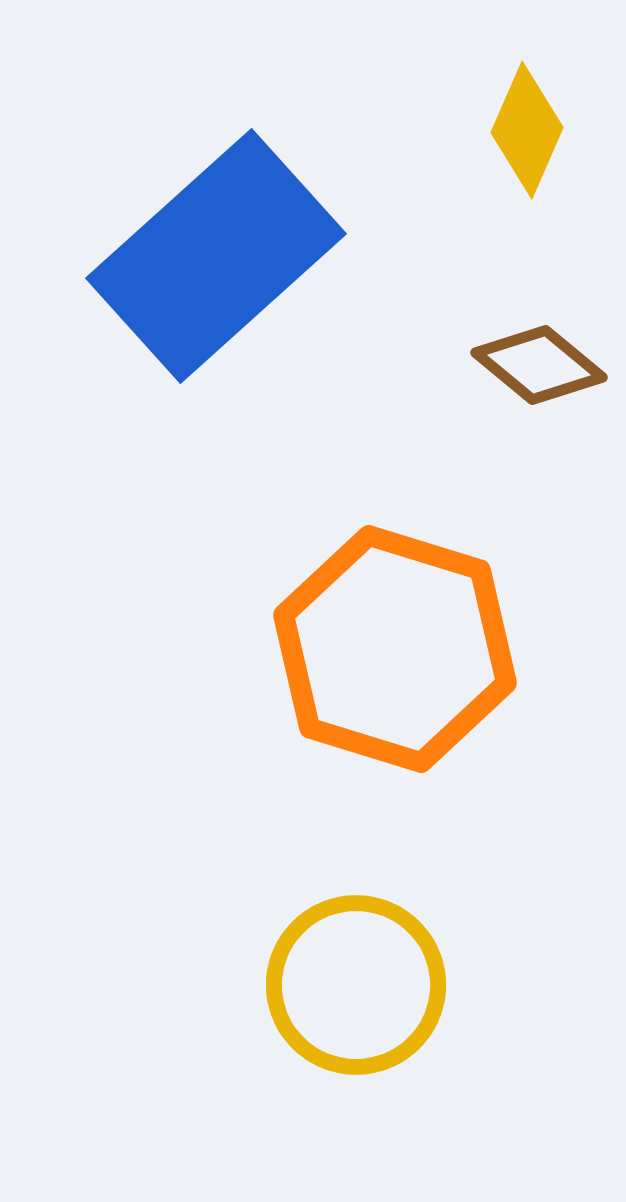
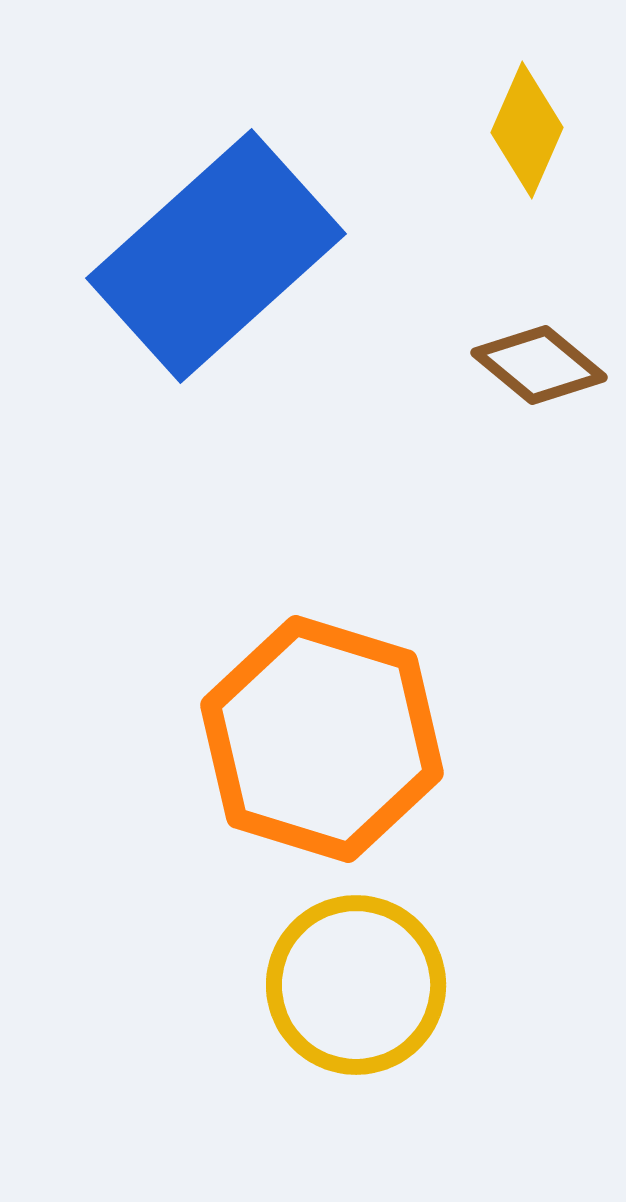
orange hexagon: moved 73 px left, 90 px down
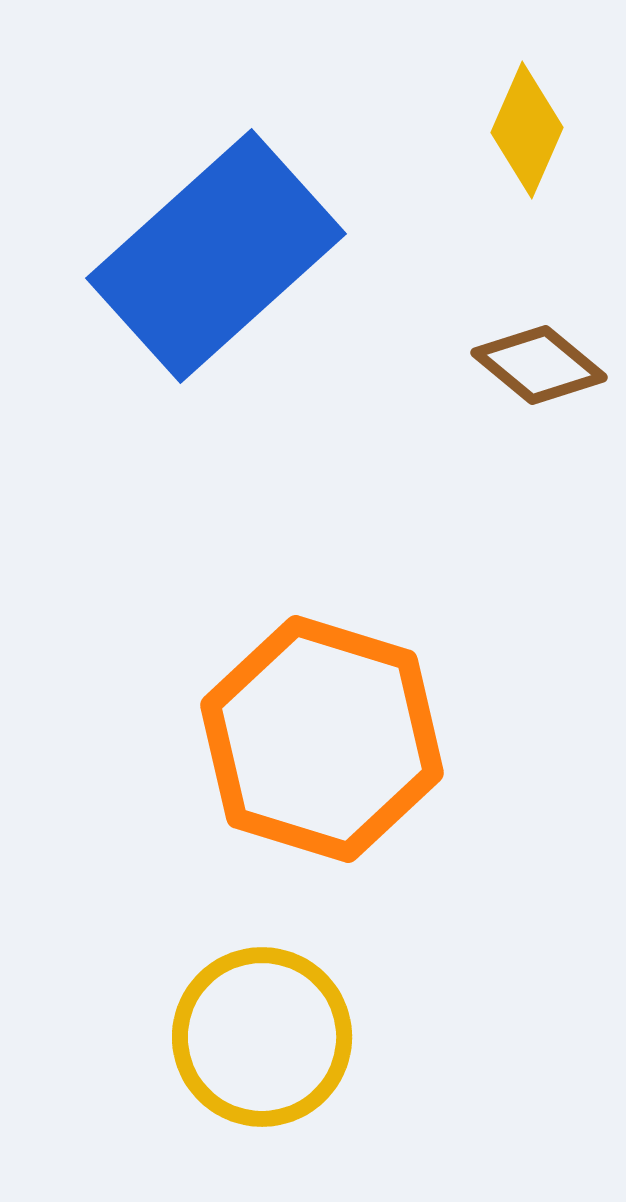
yellow circle: moved 94 px left, 52 px down
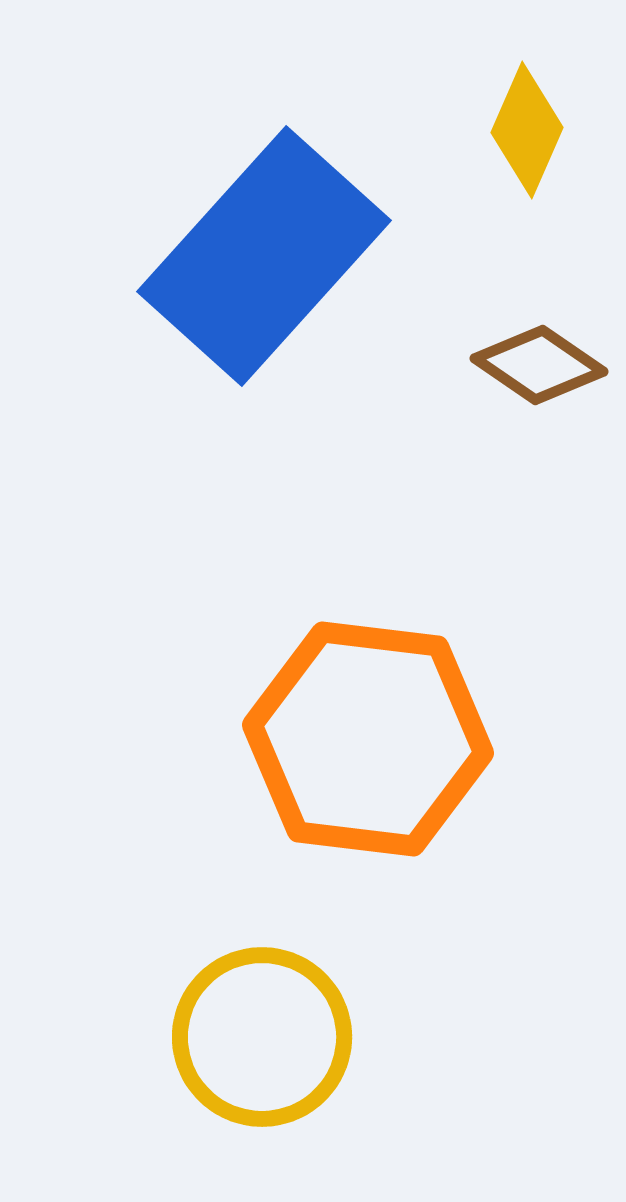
blue rectangle: moved 48 px right; rotated 6 degrees counterclockwise
brown diamond: rotated 5 degrees counterclockwise
orange hexagon: moved 46 px right; rotated 10 degrees counterclockwise
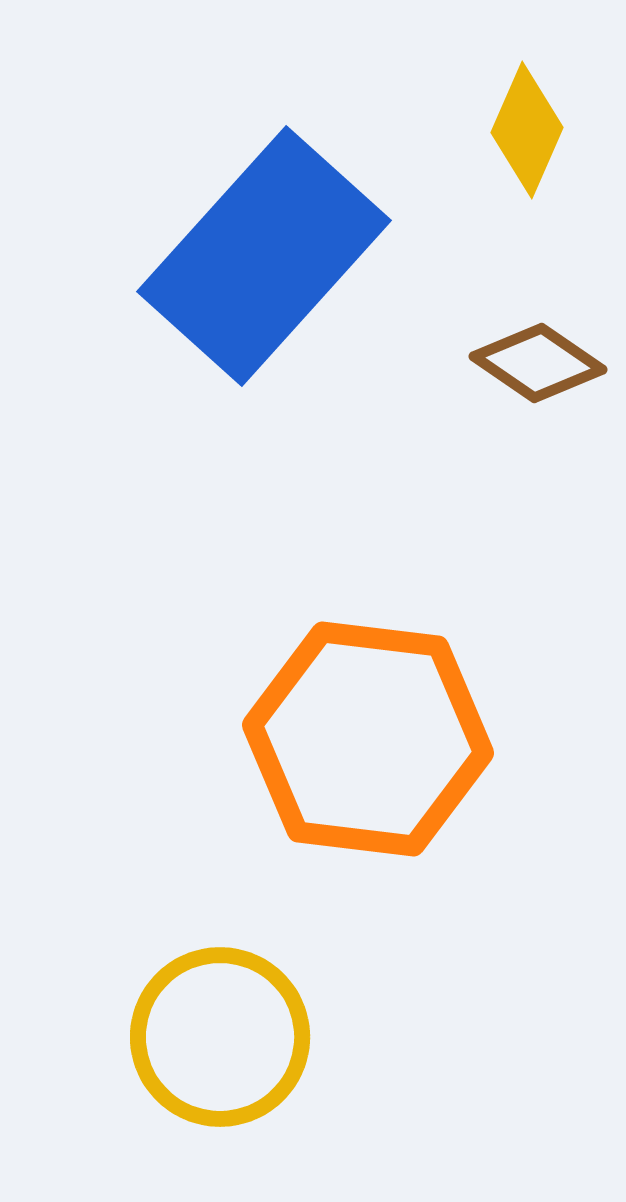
brown diamond: moved 1 px left, 2 px up
yellow circle: moved 42 px left
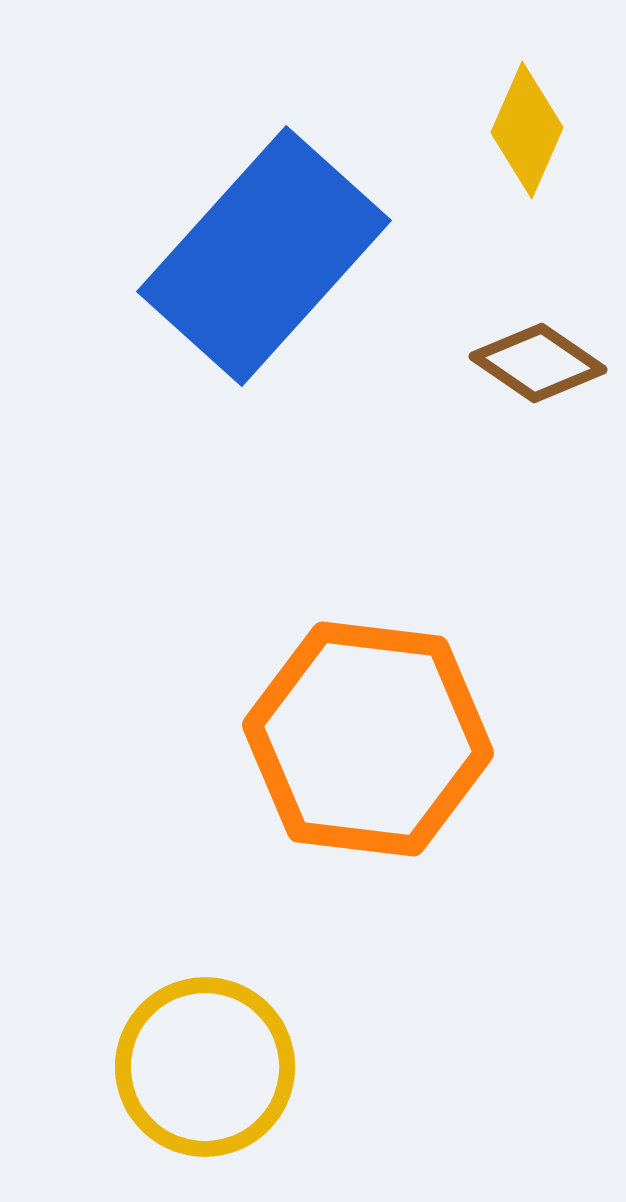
yellow circle: moved 15 px left, 30 px down
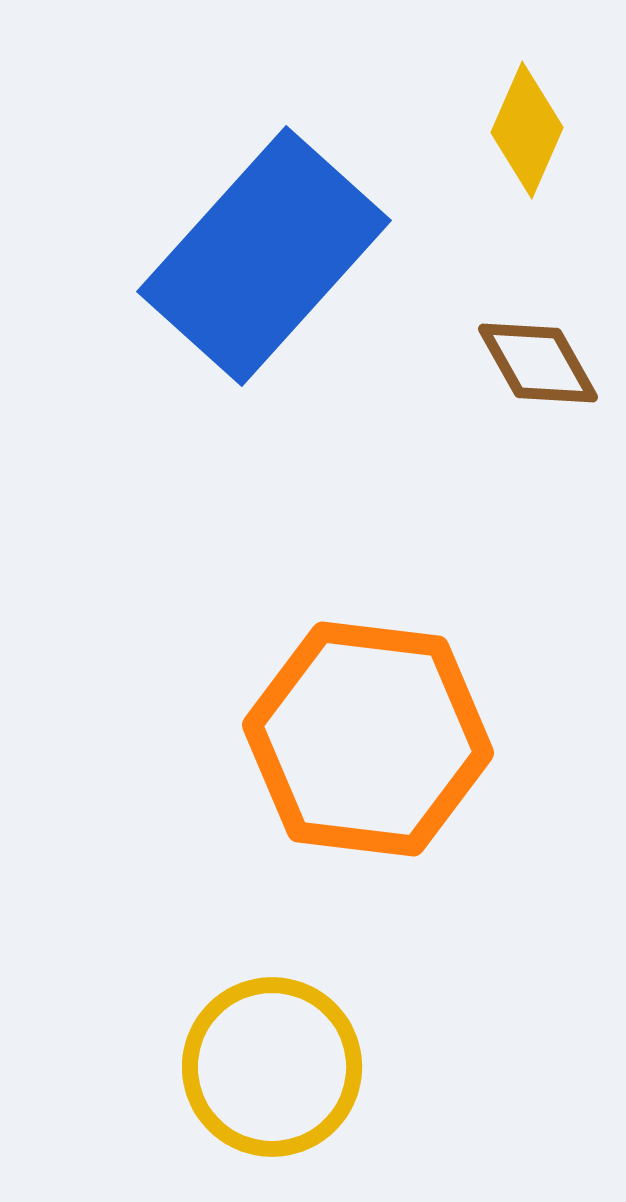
brown diamond: rotated 26 degrees clockwise
yellow circle: moved 67 px right
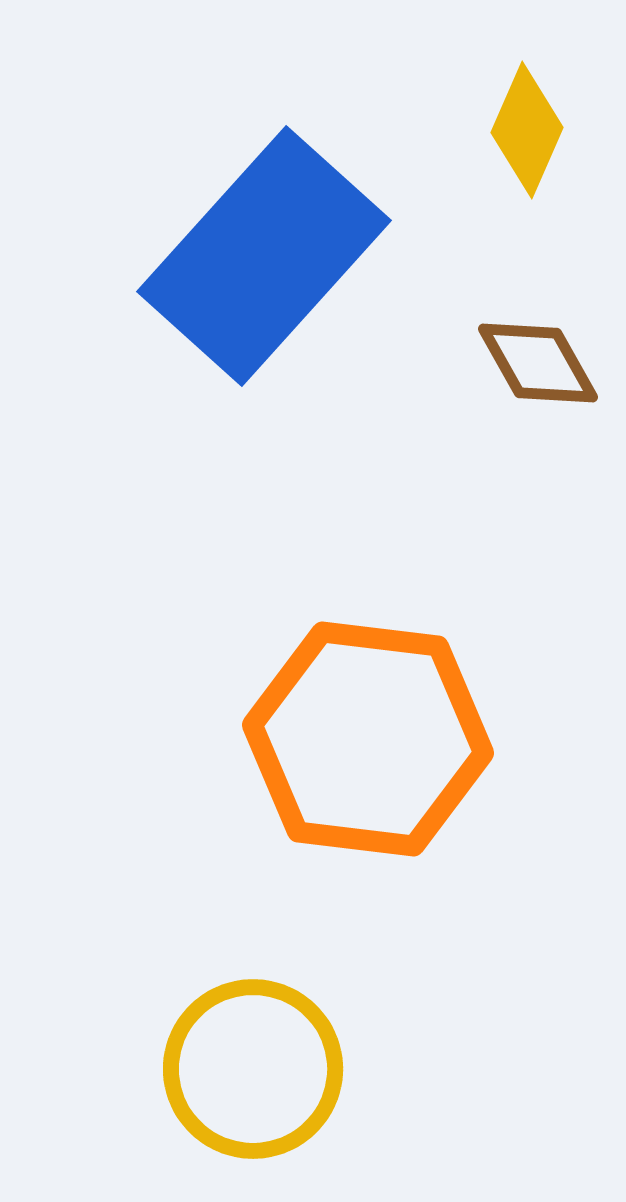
yellow circle: moved 19 px left, 2 px down
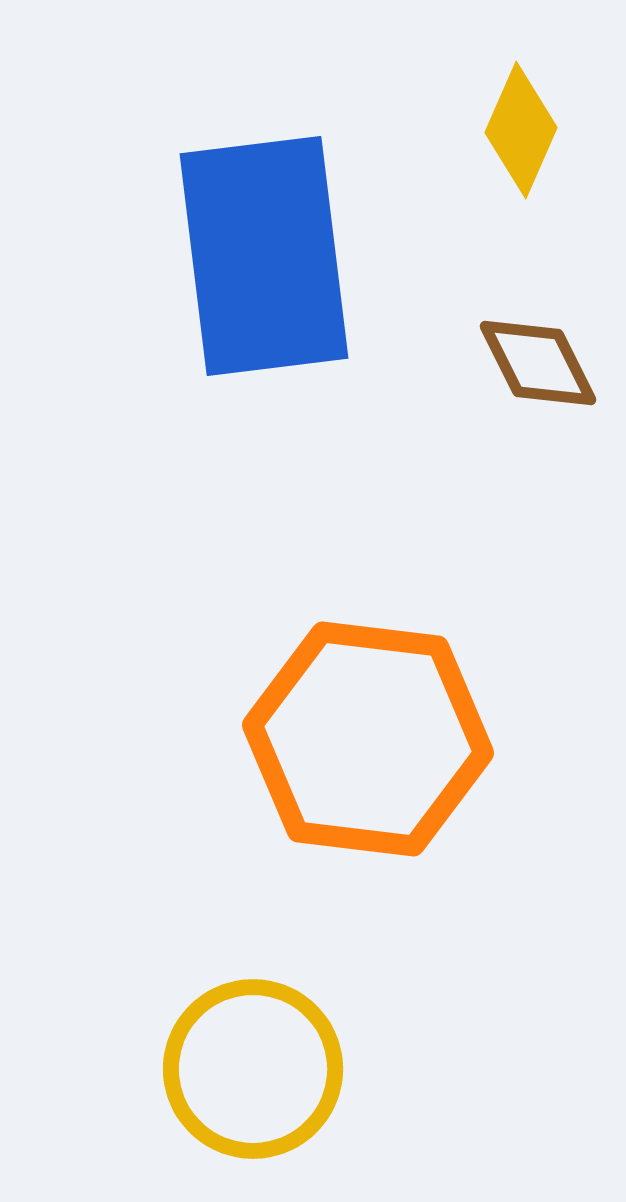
yellow diamond: moved 6 px left
blue rectangle: rotated 49 degrees counterclockwise
brown diamond: rotated 3 degrees clockwise
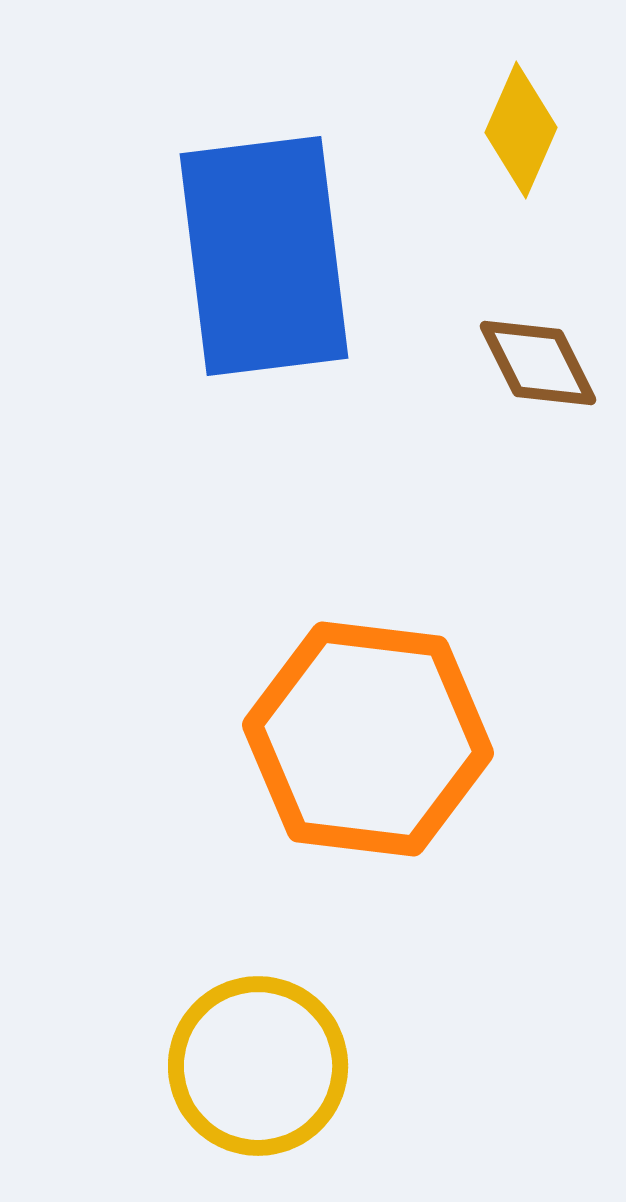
yellow circle: moved 5 px right, 3 px up
